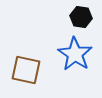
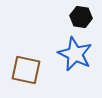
blue star: rotated 8 degrees counterclockwise
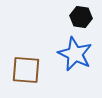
brown square: rotated 8 degrees counterclockwise
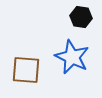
blue star: moved 3 px left, 3 px down
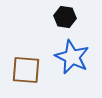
black hexagon: moved 16 px left
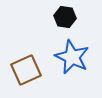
brown square: rotated 28 degrees counterclockwise
